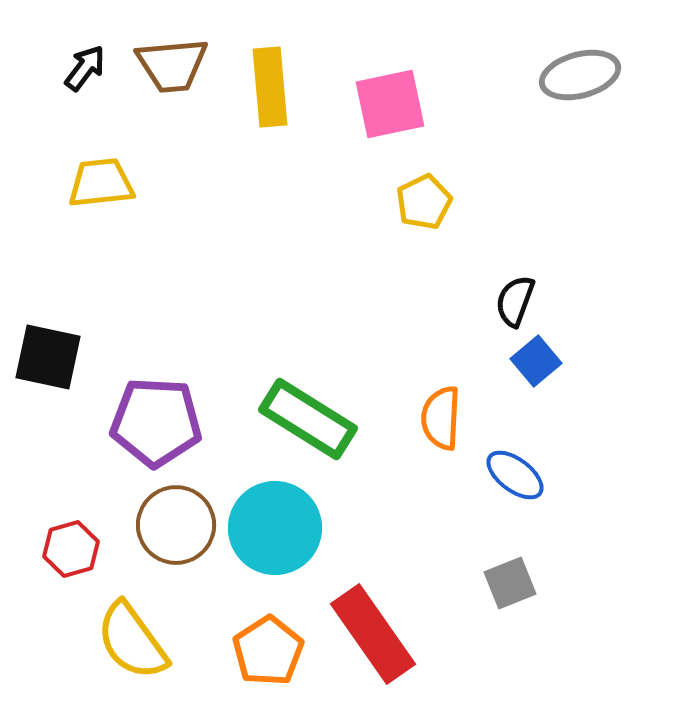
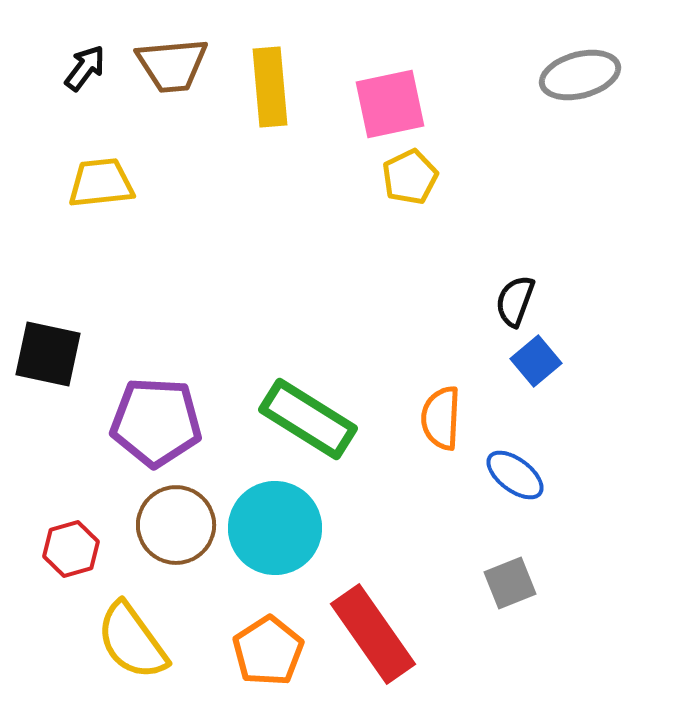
yellow pentagon: moved 14 px left, 25 px up
black square: moved 3 px up
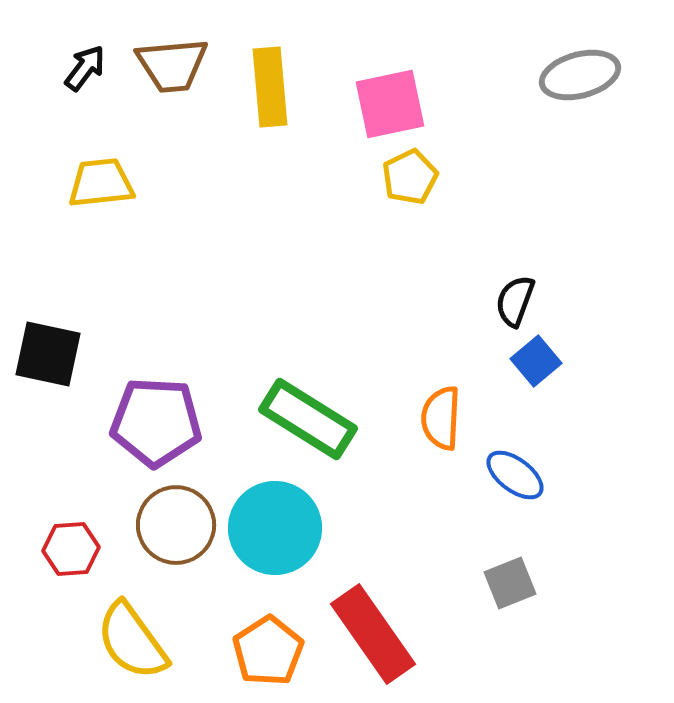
red hexagon: rotated 12 degrees clockwise
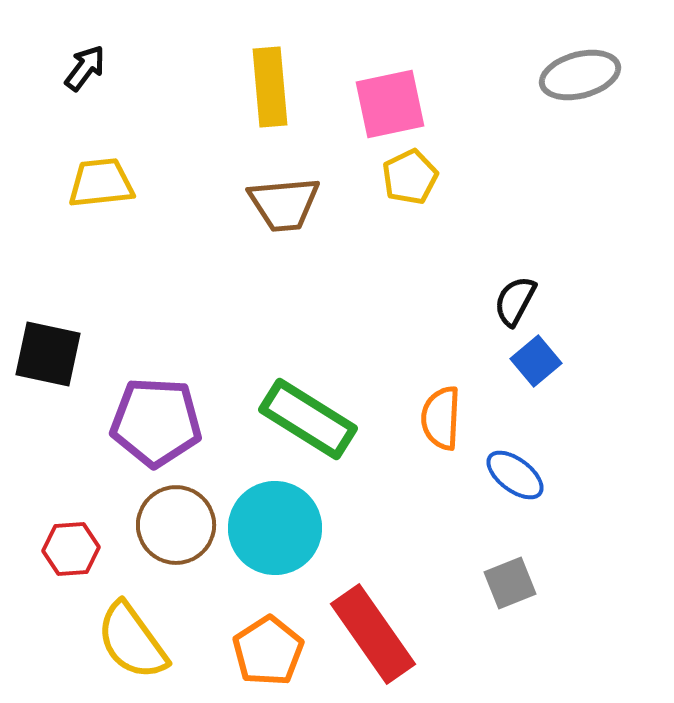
brown trapezoid: moved 112 px right, 139 px down
black semicircle: rotated 8 degrees clockwise
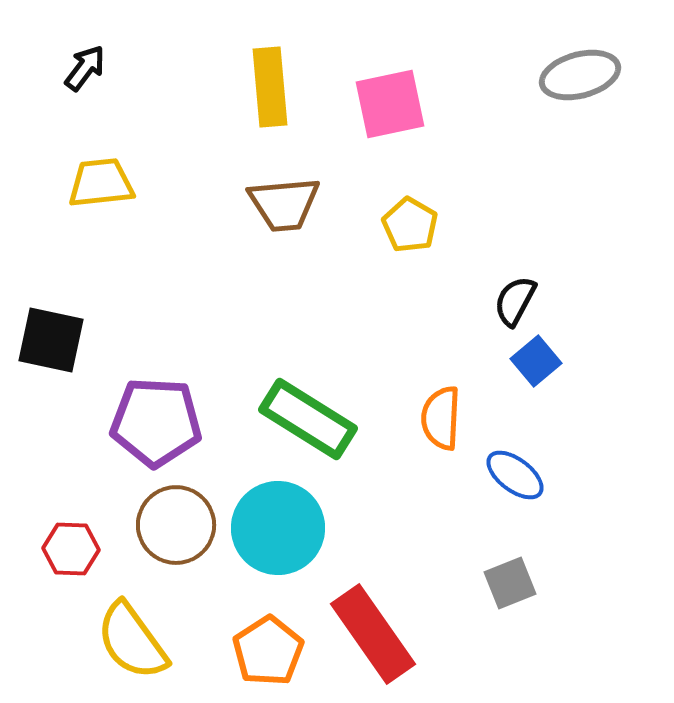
yellow pentagon: moved 48 px down; rotated 16 degrees counterclockwise
black square: moved 3 px right, 14 px up
cyan circle: moved 3 px right
red hexagon: rotated 6 degrees clockwise
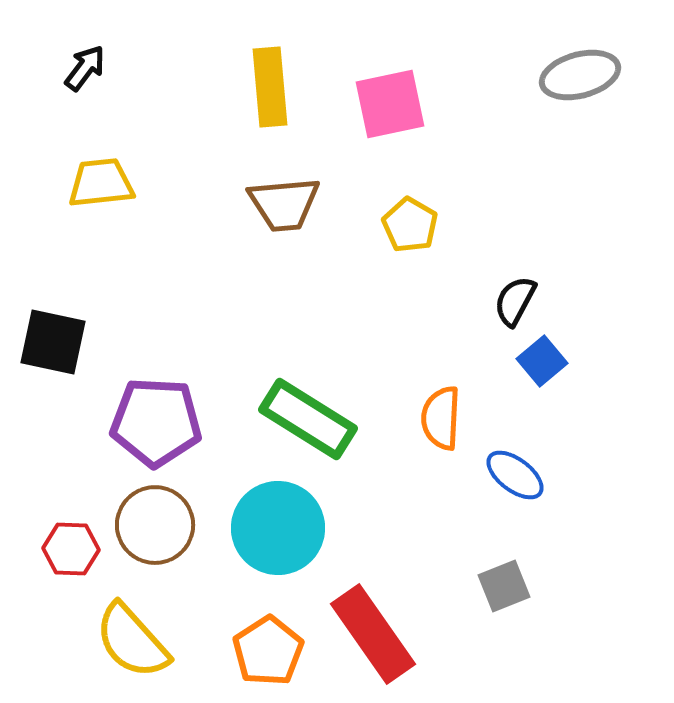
black square: moved 2 px right, 2 px down
blue square: moved 6 px right
brown circle: moved 21 px left
gray square: moved 6 px left, 3 px down
yellow semicircle: rotated 6 degrees counterclockwise
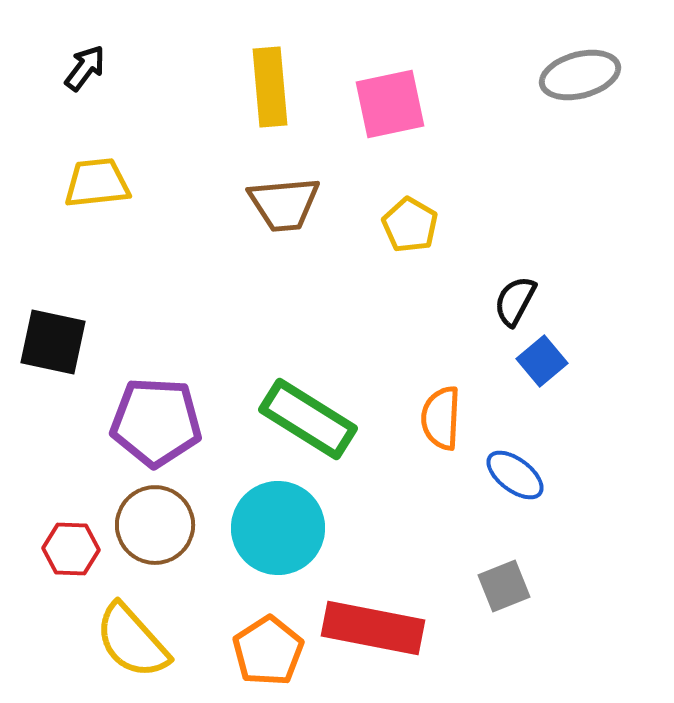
yellow trapezoid: moved 4 px left
red rectangle: moved 6 px up; rotated 44 degrees counterclockwise
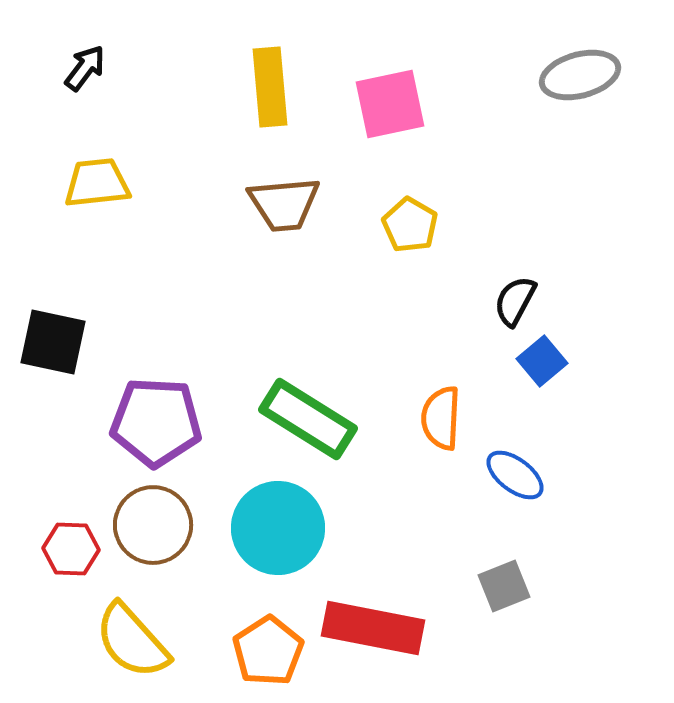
brown circle: moved 2 px left
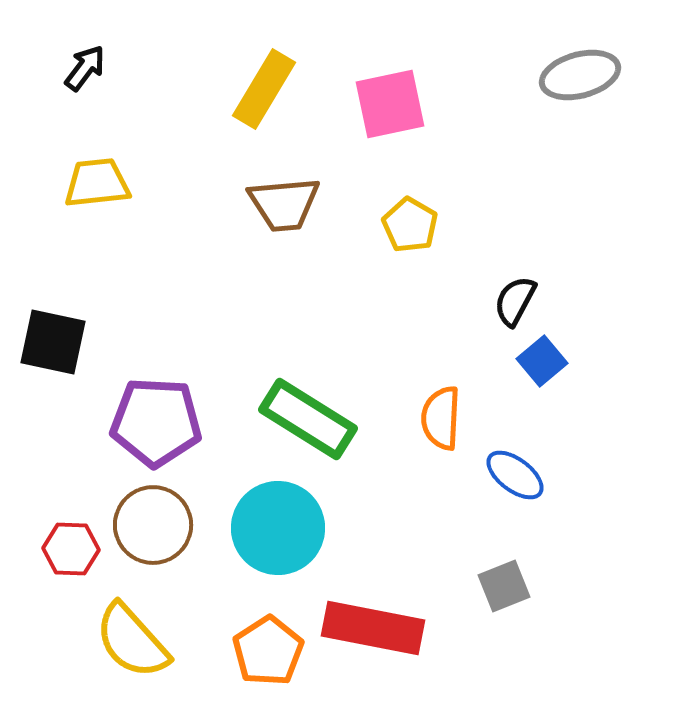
yellow rectangle: moved 6 px left, 2 px down; rotated 36 degrees clockwise
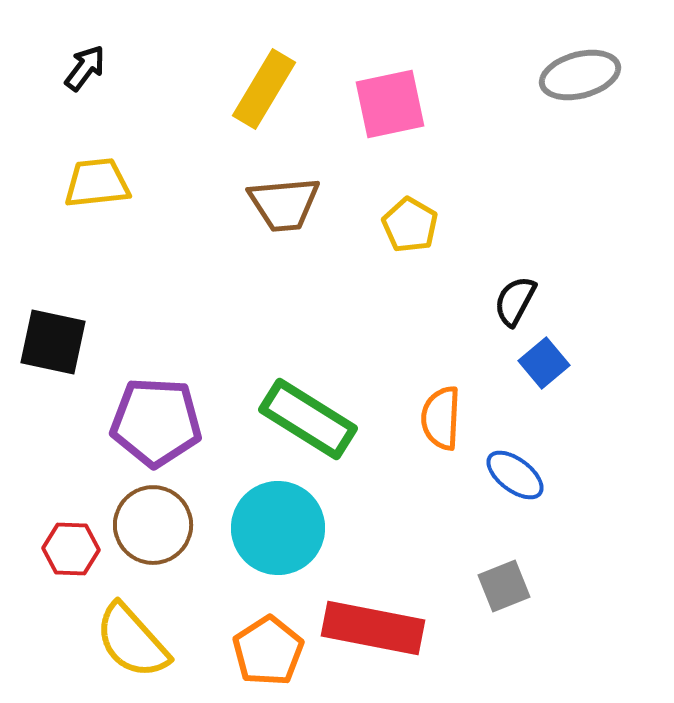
blue square: moved 2 px right, 2 px down
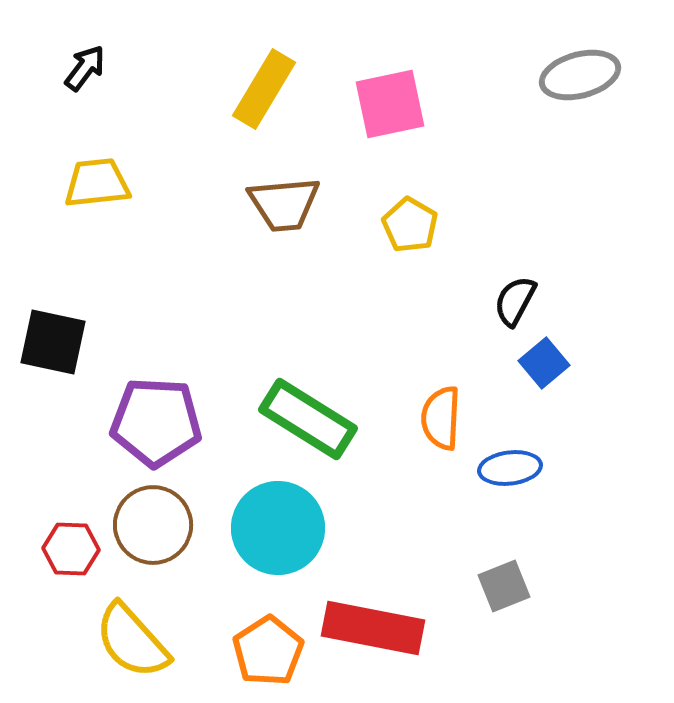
blue ellipse: moved 5 px left, 7 px up; rotated 44 degrees counterclockwise
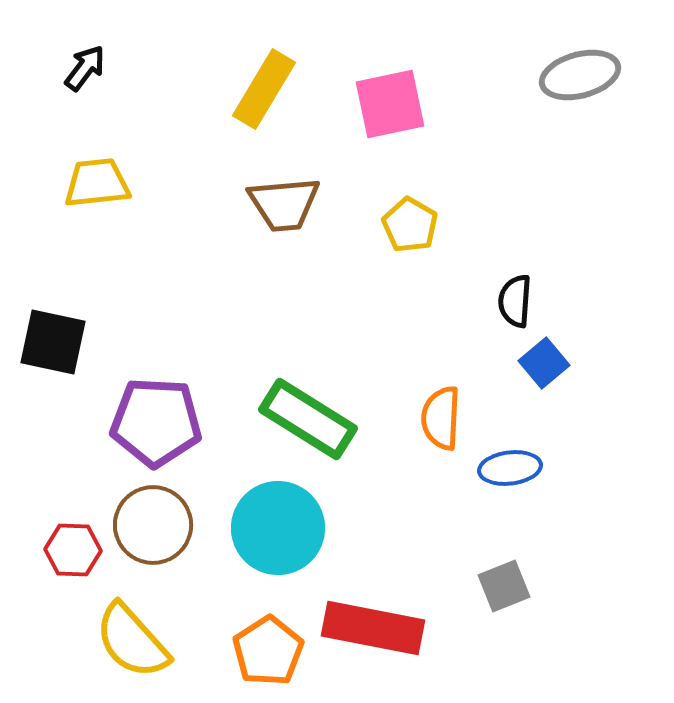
black semicircle: rotated 24 degrees counterclockwise
red hexagon: moved 2 px right, 1 px down
